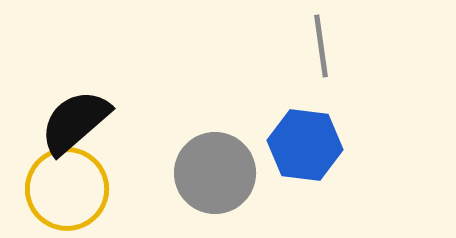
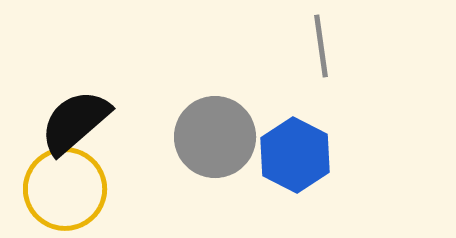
blue hexagon: moved 10 px left, 10 px down; rotated 20 degrees clockwise
gray circle: moved 36 px up
yellow circle: moved 2 px left
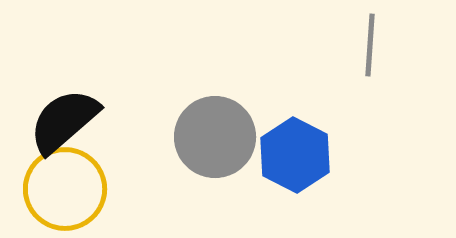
gray line: moved 49 px right, 1 px up; rotated 12 degrees clockwise
black semicircle: moved 11 px left, 1 px up
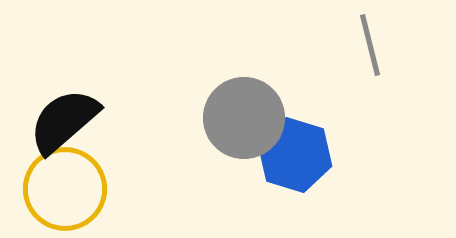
gray line: rotated 18 degrees counterclockwise
gray circle: moved 29 px right, 19 px up
blue hexagon: rotated 10 degrees counterclockwise
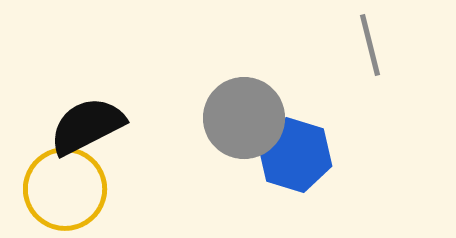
black semicircle: moved 23 px right, 5 px down; rotated 14 degrees clockwise
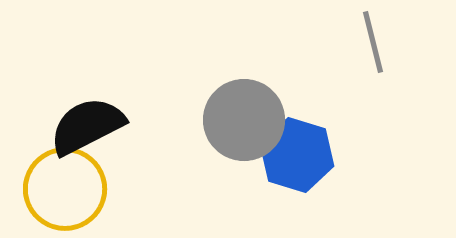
gray line: moved 3 px right, 3 px up
gray circle: moved 2 px down
blue hexagon: moved 2 px right
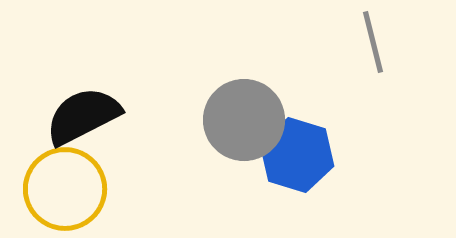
black semicircle: moved 4 px left, 10 px up
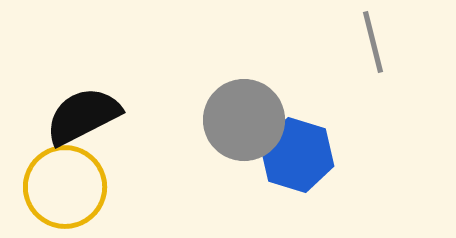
yellow circle: moved 2 px up
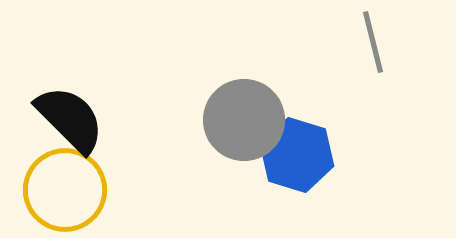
black semicircle: moved 13 px left, 3 px down; rotated 72 degrees clockwise
yellow circle: moved 3 px down
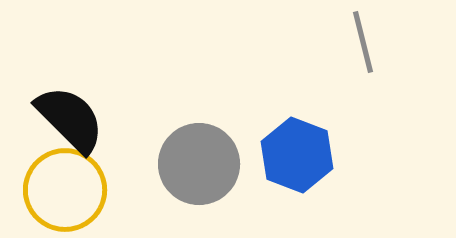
gray line: moved 10 px left
gray circle: moved 45 px left, 44 px down
blue hexagon: rotated 4 degrees clockwise
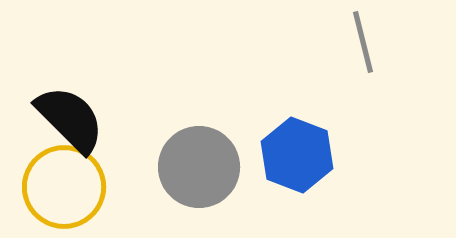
gray circle: moved 3 px down
yellow circle: moved 1 px left, 3 px up
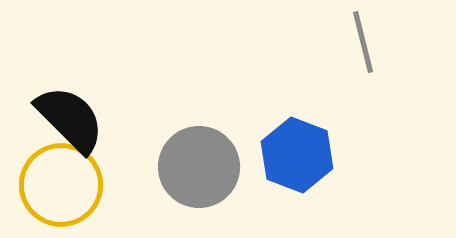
yellow circle: moved 3 px left, 2 px up
